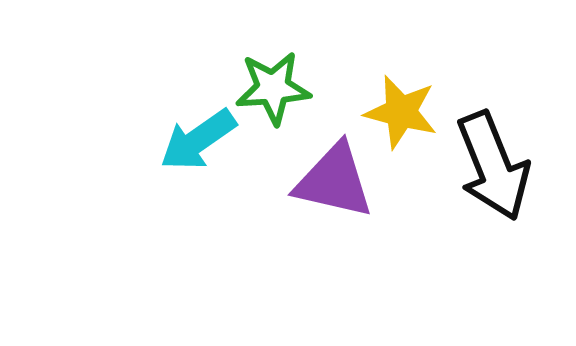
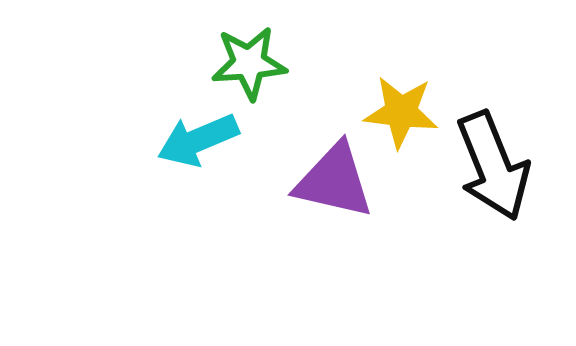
green star: moved 24 px left, 25 px up
yellow star: rotated 8 degrees counterclockwise
cyan arrow: rotated 12 degrees clockwise
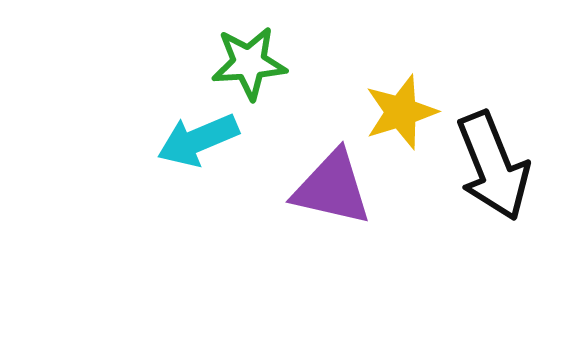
yellow star: rotated 24 degrees counterclockwise
purple triangle: moved 2 px left, 7 px down
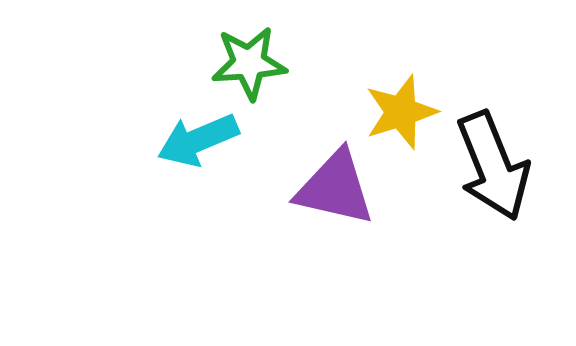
purple triangle: moved 3 px right
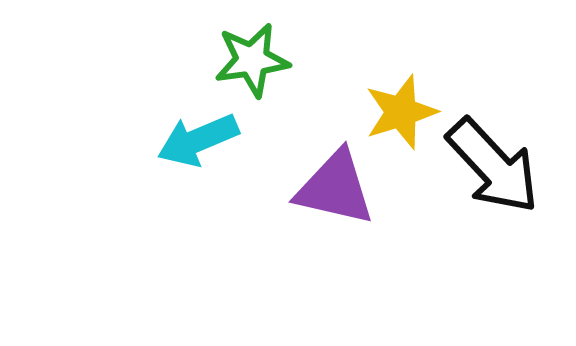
green star: moved 3 px right, 3 px up; rotated 4 degrees counterclockwise
black arrow: rotated 21 degrees counterclockwise
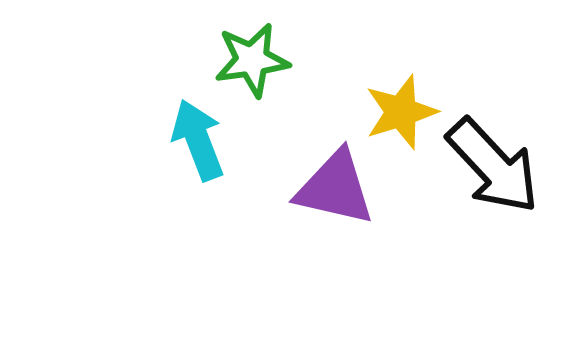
cyan arrow: rotated 92 degrees clockwise
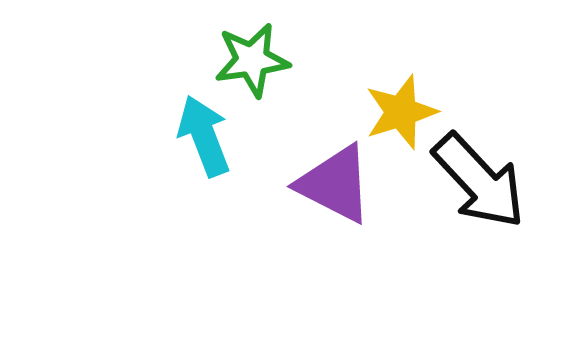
cyan arrow: moved 6 px right, 4 px up
black arrow: moved 14 px left, 15 px down
purple triangle: moved 4 px up; rotated 14 degrees clockwise
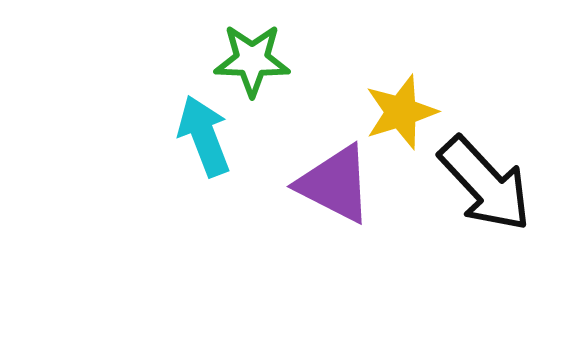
green star: rotated 10 degrees clockwise
black arrow: moved 6 px right, 3 px down
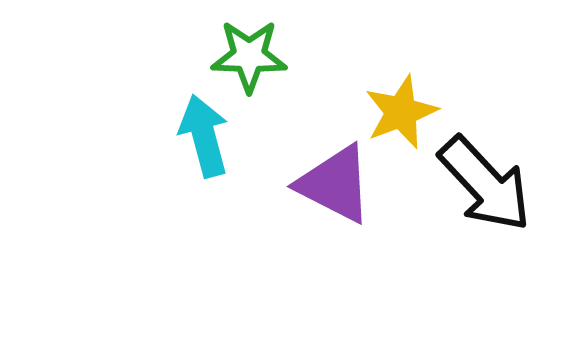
green star: moved 3 px left, 4 px up
yellow star: rotated 4 degrees counterclockwise
cyan arrow: rotated 6 degrees clockwise
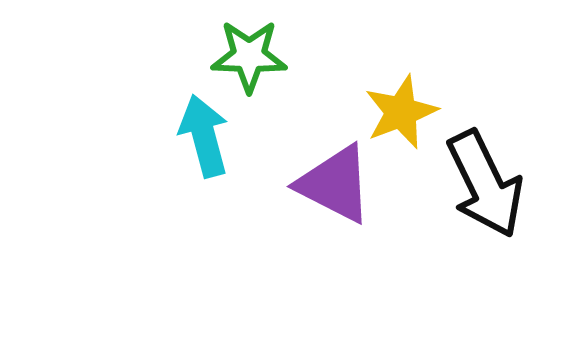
black arrow: rotated 17 degrees clockwise
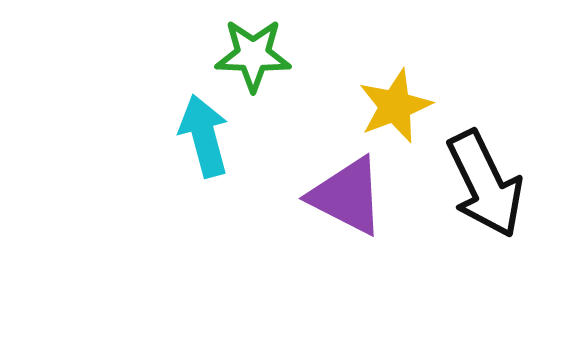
green star: moved 4 px right, 1 px up
yellow star: moved 6 px left, 6 px up
purple triangle: moved 12 px right, 12 px down
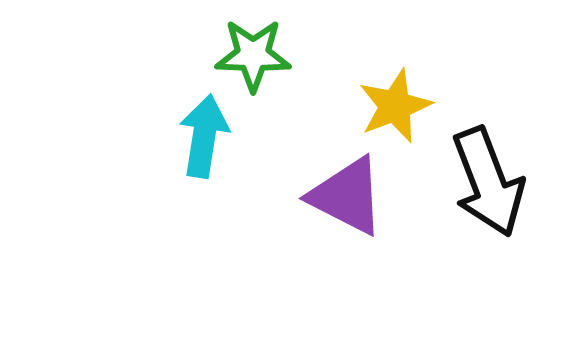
cyan arrow: rotated 24 degrees clockwise
black arrow: moved 3 px right, 2 px up; rotated 5 degrees clockwise
